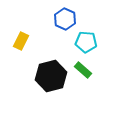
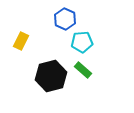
cyan pentagon: moved 4 px left; rotated 10 degrees counterclockwise
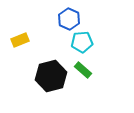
blue hexagon: moved 4 px right
yellow rectangle: moved 1 px left, 1 px up; rotated 42 degrees clockwise
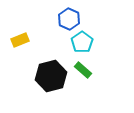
cyan pentagon: rotated 30 degrees counterclockwise
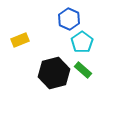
black hexagon: moved 3 px right, 3 px up
